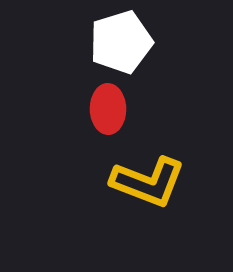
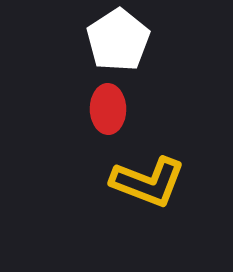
white pentagon: moved 3 px left, 2 px up; rotated 16 degrees counterclockwise
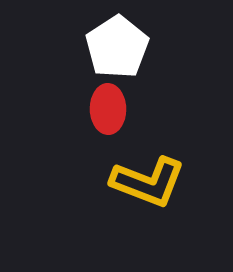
white pentagon: moved 1 px left, 7 px down
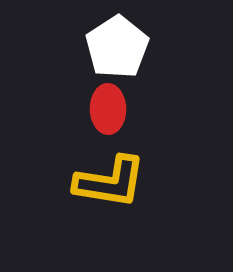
yellow L-shape: moved 38 px left; rotated 12 degrees counterclockwise
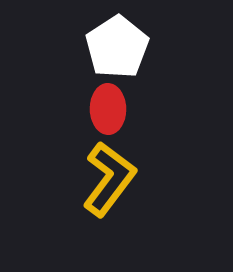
yellow L-shape: moved 1 px left, 3 px up; rotated 62 degrees counterclockwise
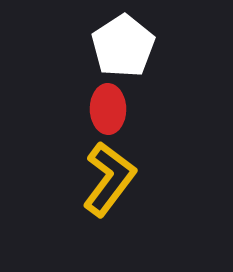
white pentagon: moved 6 px right, 1 px up
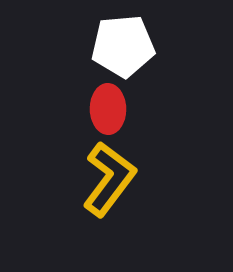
white pentagon: rotated 28 degrees clockwise
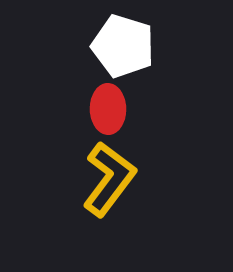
white pentagon: rotated 22 degrees clockwise
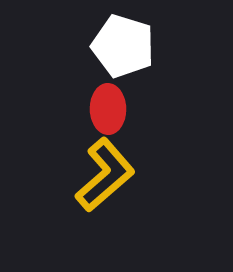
yellow L-shape: moved 4 px left, 4 px up; rotated 12 degrees clockwise
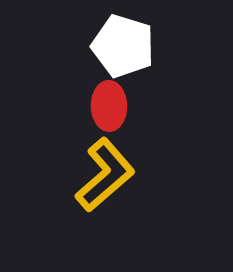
red ellipse: moved 1 px right, 3 px up
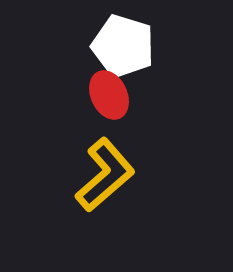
red ellipse: moved 11 px up; rotated 24 degrees counterclockwise
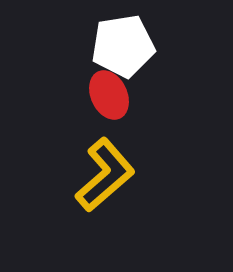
white pentagon: rotated 26 degrees counterclockwise
